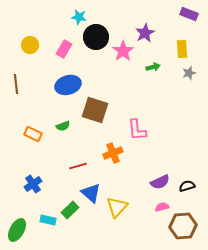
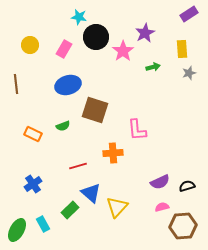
purple rectangle: rotated 54 degrees counterclockwise
orange cross: rotated 18 degrees clockwise
cyan rectangle: moved 5 px left, 4 px down; rotated 49 degrees clockwise
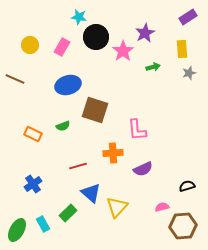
purple rectangle: moved 1 px left, 3 px down
pink rectangle: moved 2 px left, 2 px up
brown line: moved 1 px left, 5 px up; rotated 60 degrees counterclockwise
purple semicircle: moved 17 px left, 13 px up
green rectangle: moved 2 px left, 3 px down
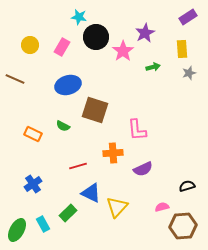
green semicircle: rotated 48 degrees clockwise
blue triangle: rotated 15 degrees counterclockwise
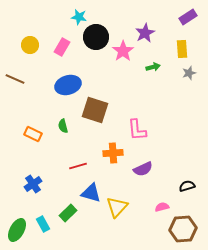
green semicircle: rotated 48 degrees clockwise
blue triangle: rotated 10 degrees counterclockwise
brown hexagon: moved 3 px down
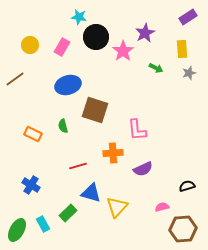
green arrow: moved 3 px right, 1 px down; rotated 40 degrees clockwise
brown line: rotated 60 degrees counterclockwise
blue cross: moved 2 px left, 1 px down; rotated 24 degrees counterclockwise
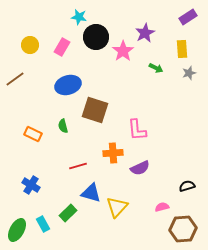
purple semicircle: moved 3 px left, 1 px up
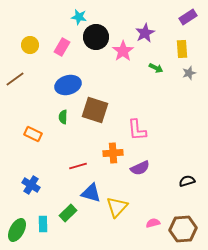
green semicircle: moved 9 px up; rotated 16 degrees clockwise
black semicircle: moved 5 px up
pink semicircle: moved 9 px left, 16 px down
cyan rectangle: rotated 28 degrees clockwise
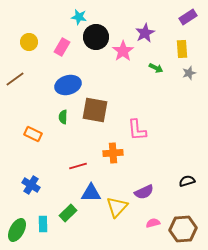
yellow circle: moved 1 px left, 3 px up
brown square: rotated 8 degrees counterclockwise
purple semicircle: moved 4 px right, 24 px down
blue triangle: rotated 15 degrees counterclockwise
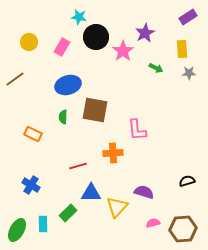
gray star: rotated 16 degrees clockwise
purple semicircle: rotated 138 degrees counterclockwise
